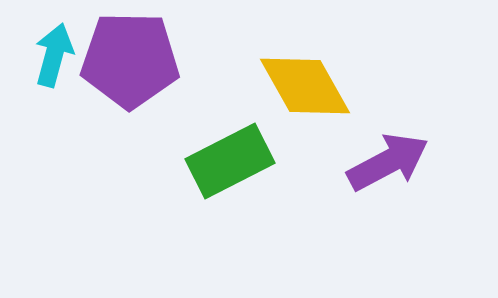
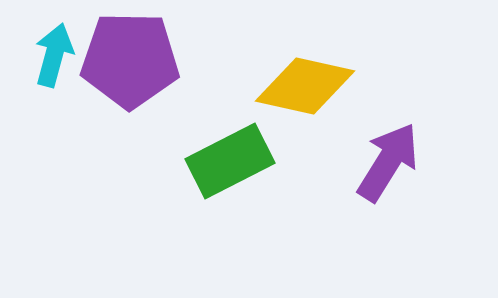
yellow diamond: rotated 48 degrees counterclockwise
purple arrow: rotated 30 degrees counterclockwise
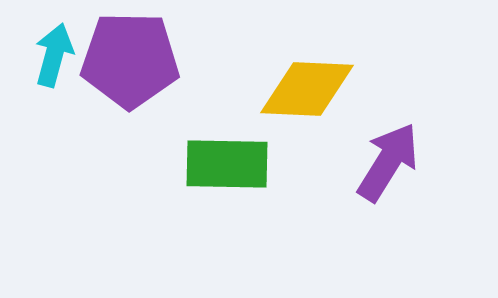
yellow diamond: moved 2 px right, 3 px down; rotated 10 degrees counterclockwise
green rectangle: moved 3 px left, 3 px down; rotated 28 degrees clockwise
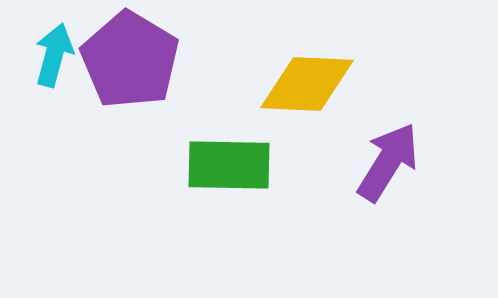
purple pentagon: rotated 30 degrees clockwise
yellow diamond: moved 5 px up
green rectangle: moved 2 px right, 1 px down
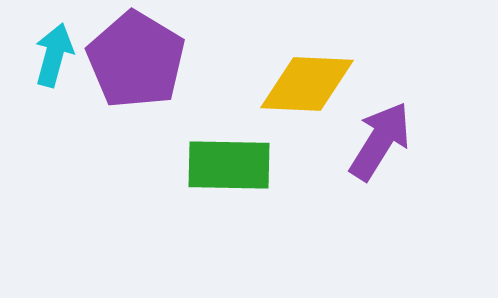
purple pentagon: moved 6 px right
purple arrow: moved 8 px left, 21 px up
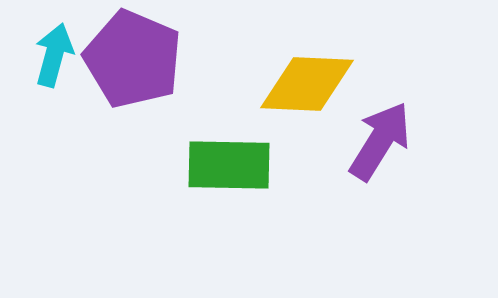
purple pentagon: moved 3 px left, 1 px up; rotated 8 degrees counterclockwise
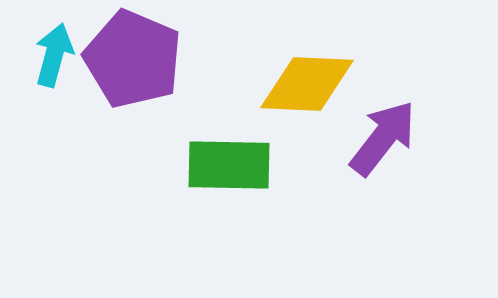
purple arrow: moved 3 px right, 3 px up; rotated 6 degrees clockwise
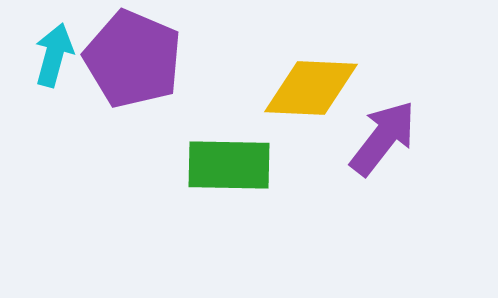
yellow diamond: moved 4 px right, 4 px down
